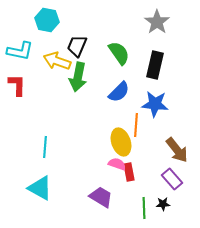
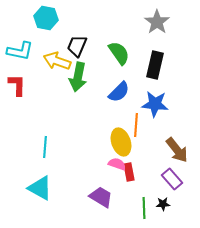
cyan hexagon: moved 1 px left, 2 px up
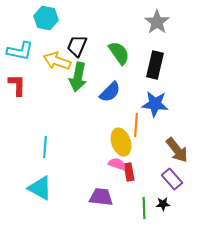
blue semicircle: moved 9 px left
purple trapezoid: rotated 25 degrees counterclockwise
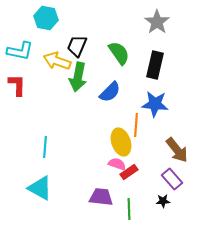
red rectangle: rotated 66 degrees clockwise
black star: moved 3 px up
green line: moved 15 px left, 1 px down
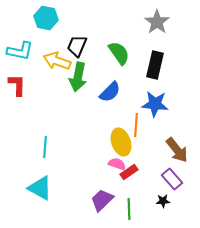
purple trapezoid: moved 1 px right, 3 px down; rotated 50 degrees counterclockwise
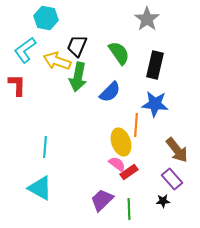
gray star: moved 10 px left, 3 px up
cyan L-shape: moved 5 px right, 1 px up; rotated 132 degrees clockwise
pink semicircle: rotated 18 degrees clockwise
